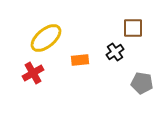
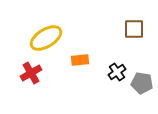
brown square: moved 1 px right, 1 px down
yellow ellipse: rotated 8 degrees clockwise
black cross: moved 2 px right, 20 px down
red cross: moved 2 px left
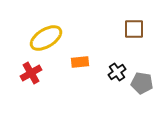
orange rectangle: moved 2 px down
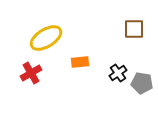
black cross: moved 1 px right, 1 px down
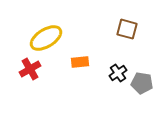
brown square: moved 7 px left; rotated 15 degrees clockwise
red cross: moved 1 px left, 4 px up
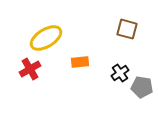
black cross: moved 2 px right
gray pentagon: moved 4 px down
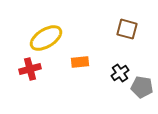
red cross: rotated 15 degrees clockwise
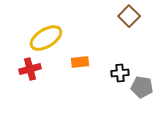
brown square: moved 2 px right, 13 px up; rotated 30 degrees clockwise
black cross: rotated 30 degrees clockwise
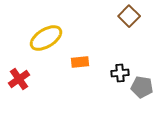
red cross: moved 11 px left, 10 px down; rotated 20 degrees counterclockwise
